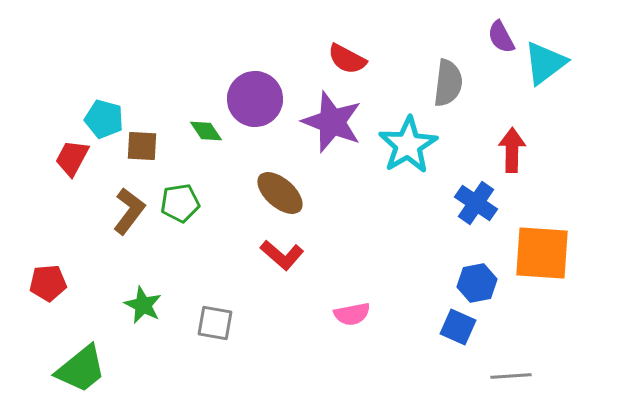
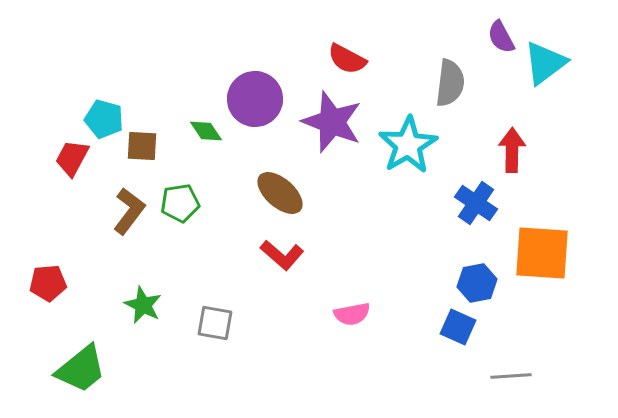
gray semicircle: moved 2 px right
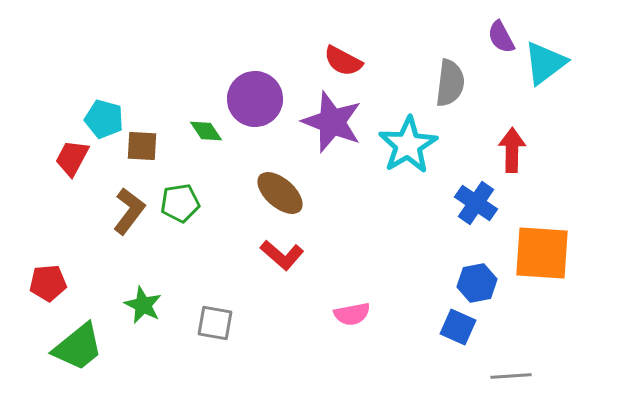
red semicircle: moved 4 px left, 2 px down
green trapezoid: moved 3 px left, 22 px up
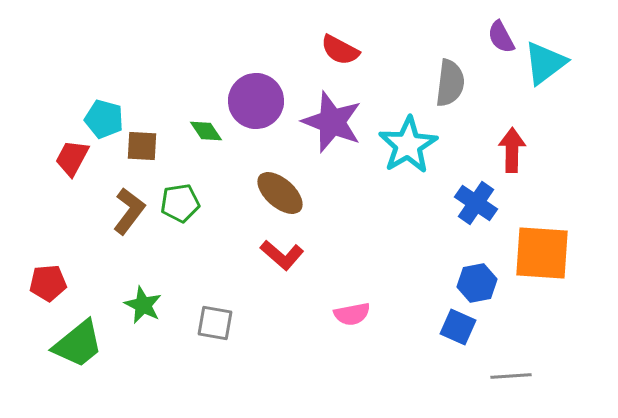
red semicircle: moved 3 px left, 11 px up
purple circle: moved 1 px right, 2 px down
green trapezoid: moved 3 px up
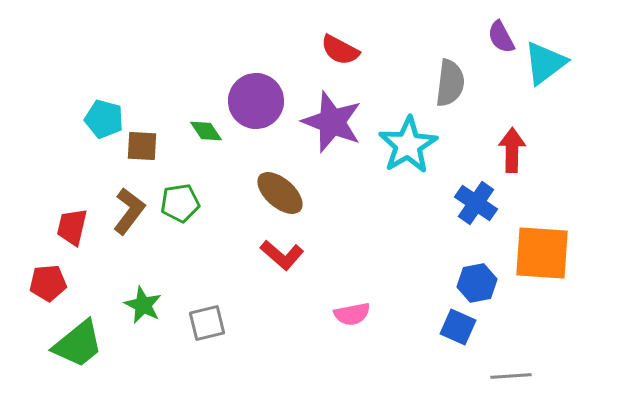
red trapezoid: moved 69 px down; rotated 15 degrees counterclockwise
gray square: moved 8 px left; rotated 24 degrees counterclockwise
